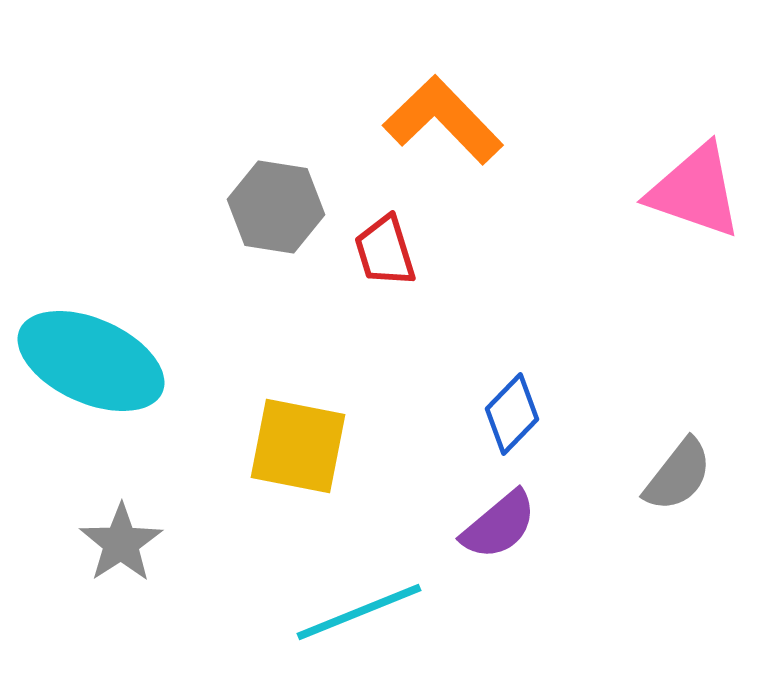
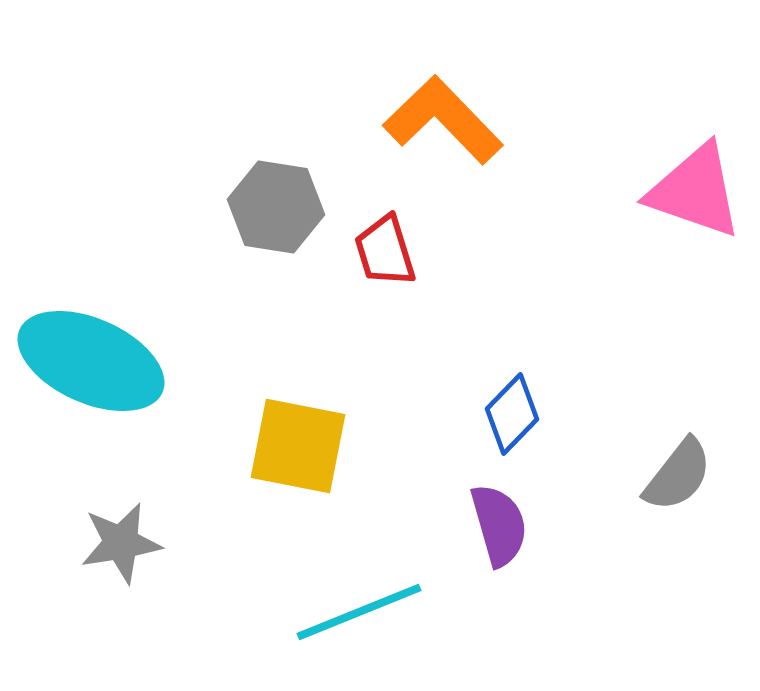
purple semicircle: rotated 66 degrees counterclockwise
gray star: rotated 24 degrees clockwise
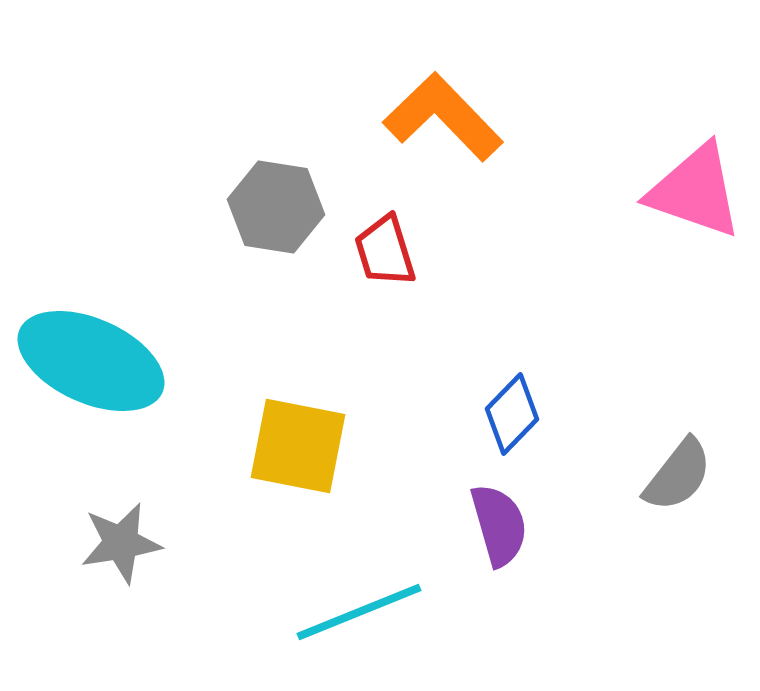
orange L-shape: moved 3 px up
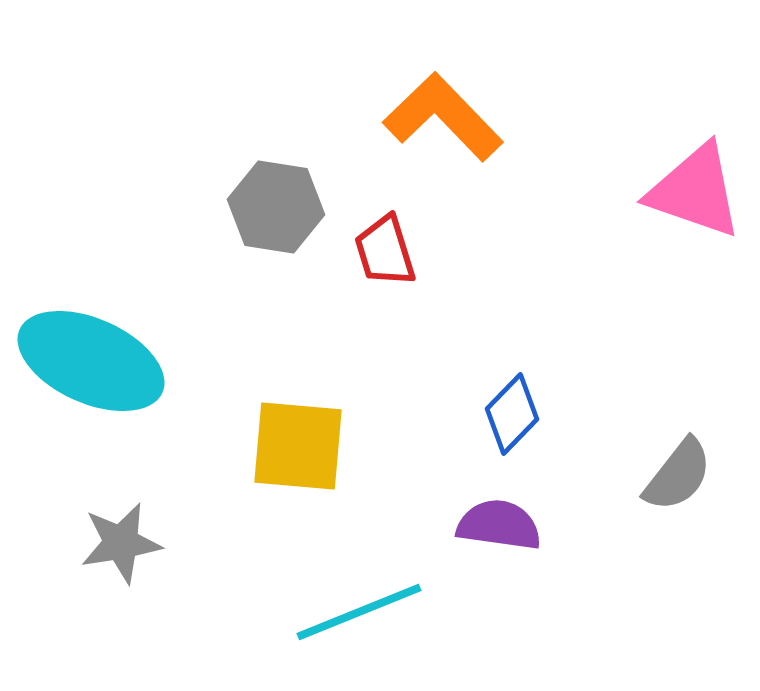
yellow square: rotated 6 degrees counterclockwise
purple semicircle: rotated 66 degrees counterclockwise
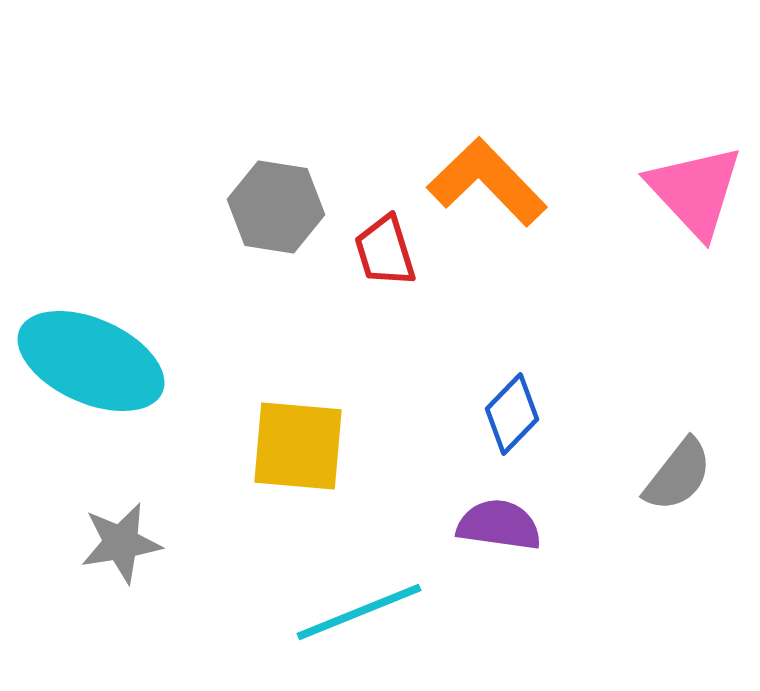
orange L-shape: moved 44 px right, 65 px down
pink triangle: rotated 28 degrees clockwise
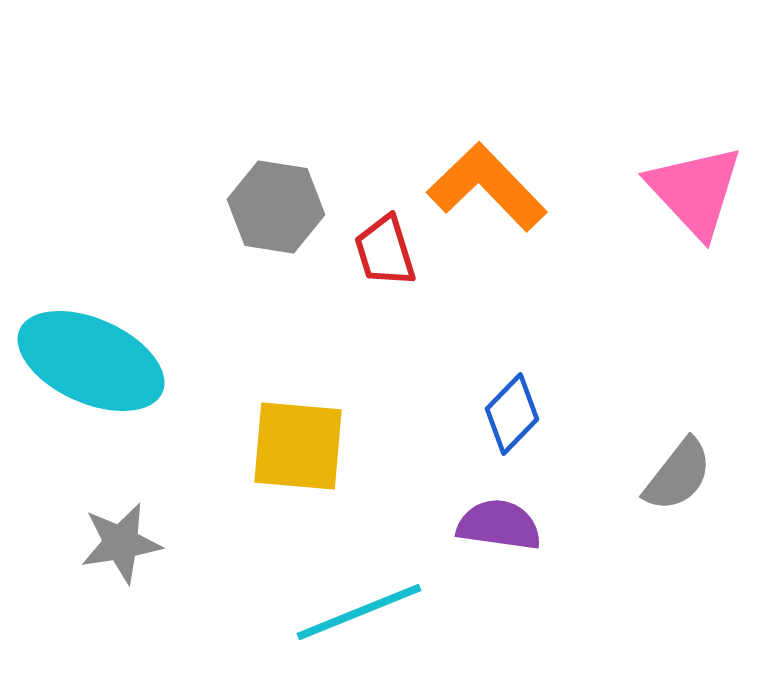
orange L-shape: moved 5 px down
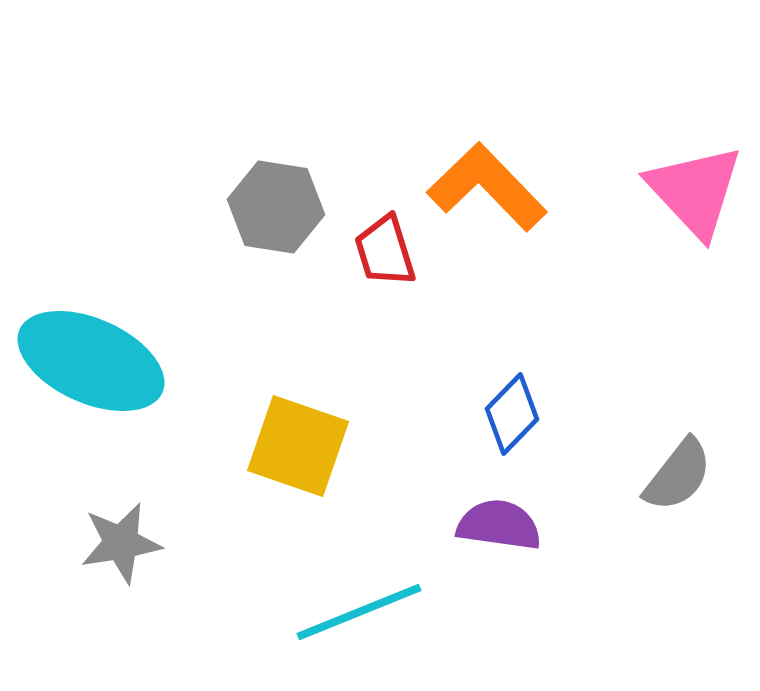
yellow square: rotated 14 degrees clockwise
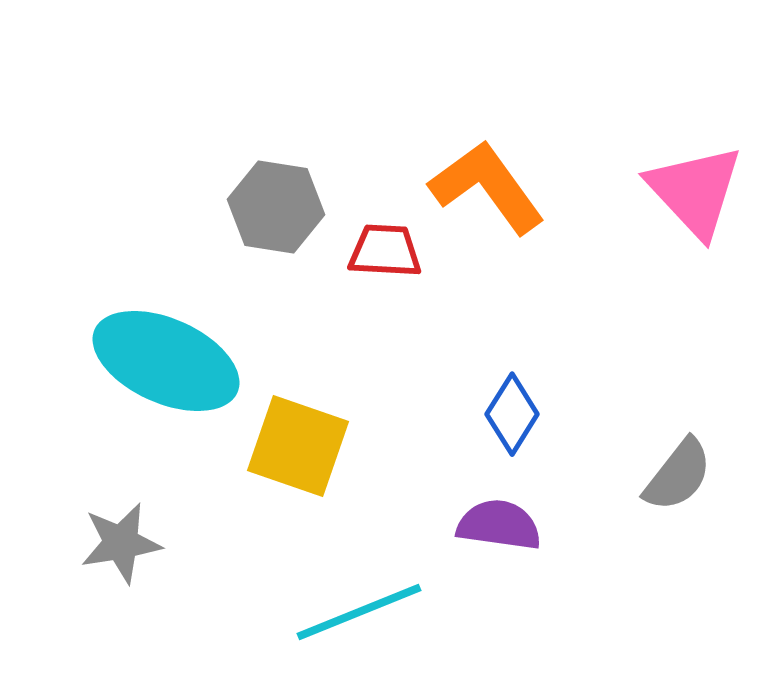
orange L-shape: rotated 8 degrees clockwise
red trapezoid: rotated 110 degrees clockwise
cyan ellipse: moved 75 px right
blue diamond: rotated 12 degrees counterclockwise
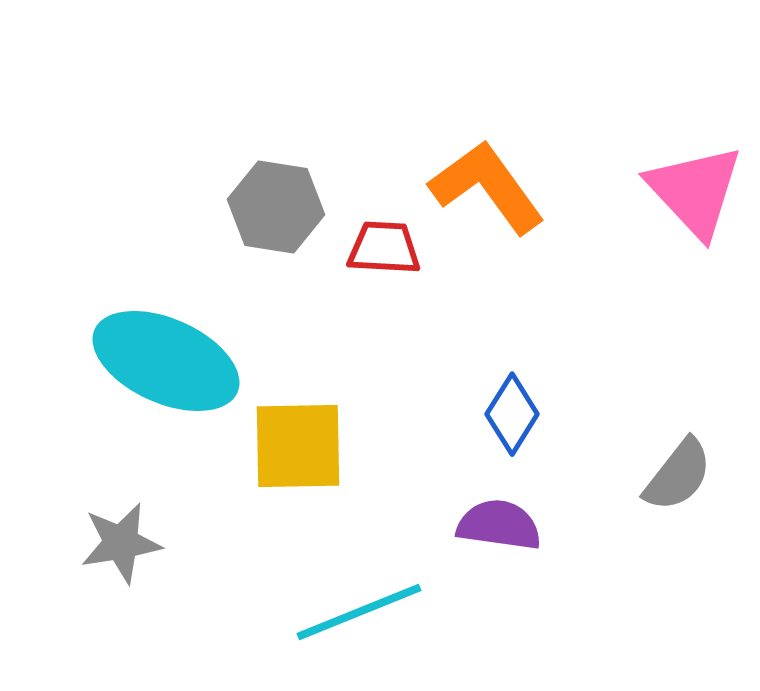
red trapezoid: moved 1 px left, 3 px up
yellow square: rotated 20 degrees counterclockwise
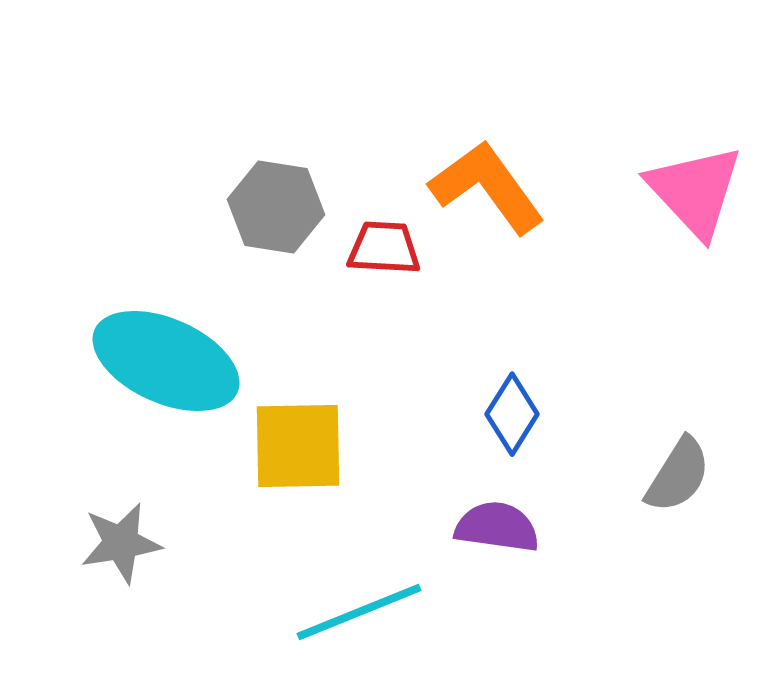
gray semicircle: rotated 6 degrees counterclockwise
purple semicircle: moved 2 px left, 2 px down
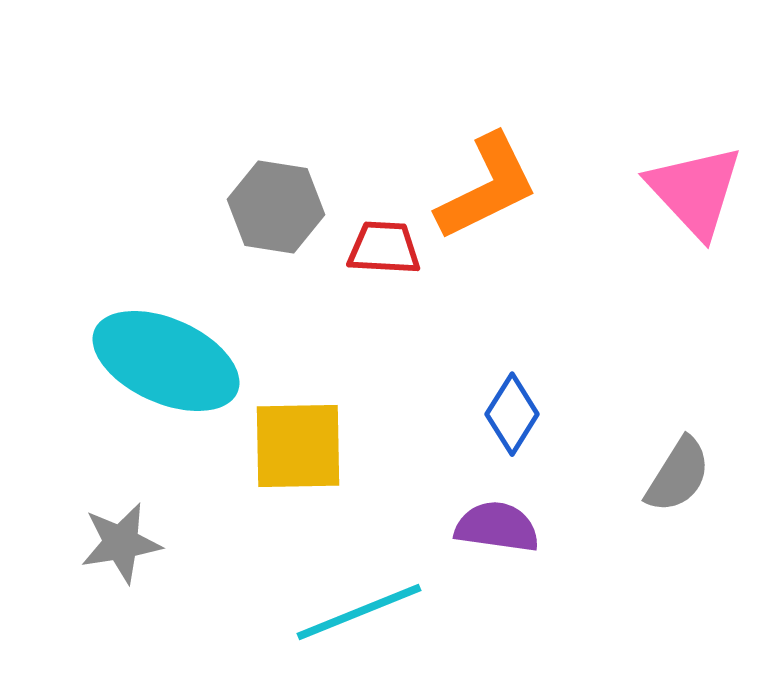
orange L-shape: rotated 100 degrees clockwise
